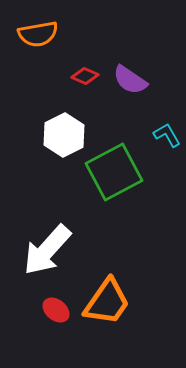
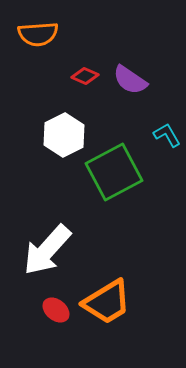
orange semicircle: rotated 6 degrees clockwise
orange trapezoid: rotated 24 degrees clockwise
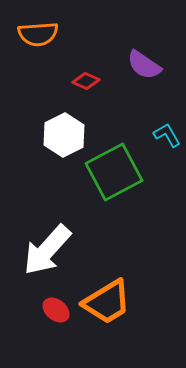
red diamond: moved 1 px right, 5 px down
purple semicircle: moved 14 px right, 15 px up
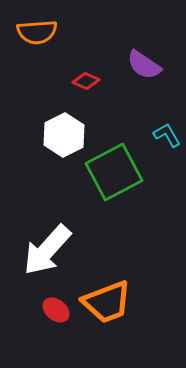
orange semicircle: moved 1 px left, 2 px up
orange trapezoid: rotated 10 degrees clockwise
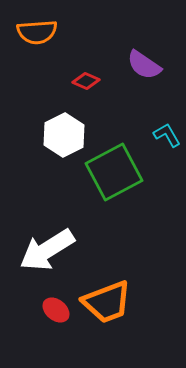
white arrow: rotated 16 degrees clockwise
